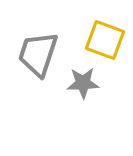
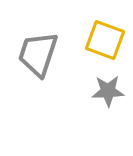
gray star: moved 25 px right, 8 px down
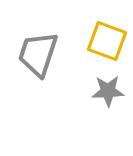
yellow square: moved 2 px right, 1 px down
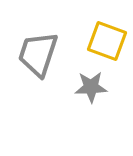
gray star: moved 17 px left, 4 px up
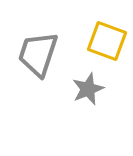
gray star: moved 3 px left, 2 px down; rotated 20 degrees counterclockwise
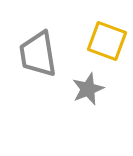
gray trapezoid: rotated 27 degrees counterclockwise
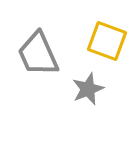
gray trapezoid: rotated 15 degrees counterclockwise
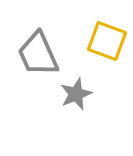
gray star: moved 12 px left, 5 px down
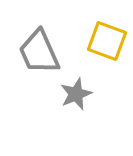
gray trapezoid: moved 1 px right, 2 px up
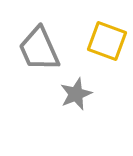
gray trapezoid: moved 3 px up
